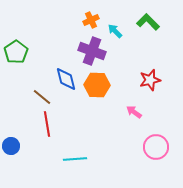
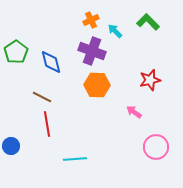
blue diamond: moved 15 px left, 17 px up
brown line: rotated 12 degrees counterclockwise
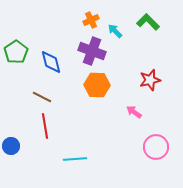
red line: moved 2 px left, 2 px down
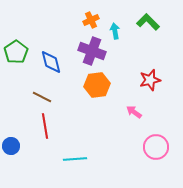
cyan arrow: rotated 35 degrees clockwise
orange hexagon: rotated 10 degrees counterclockwise
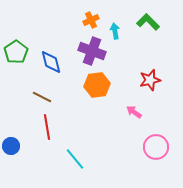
red line: moved 2 px right, 1 px down
cyan line: rotated 55 degrees clockwise
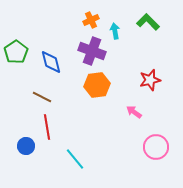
blue circle: moved 15 px right
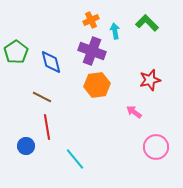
green L-shape: moved 1 px left, 1 px down
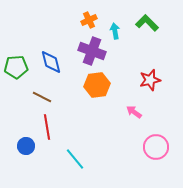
orange cross: moved 2 px left
green pentagon: moved 15 px down; rotated 30 degrees clockwise
